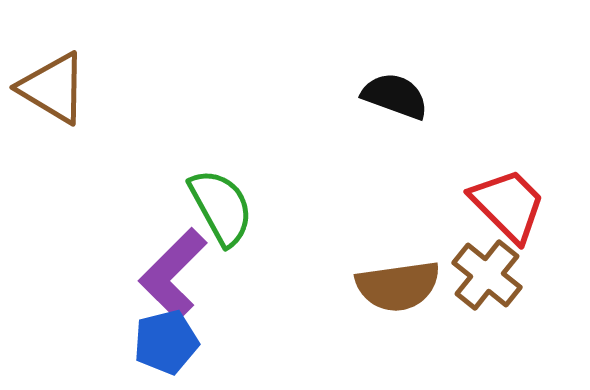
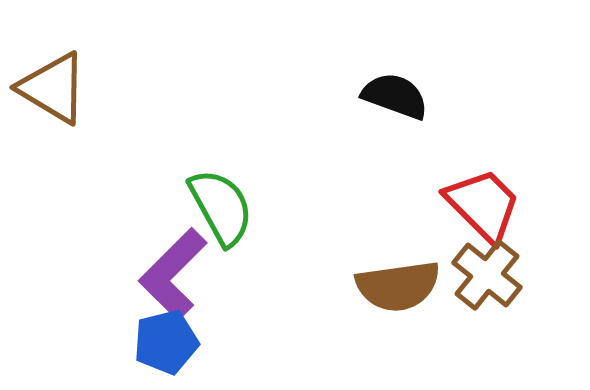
red trapezoid: moved 25 px left
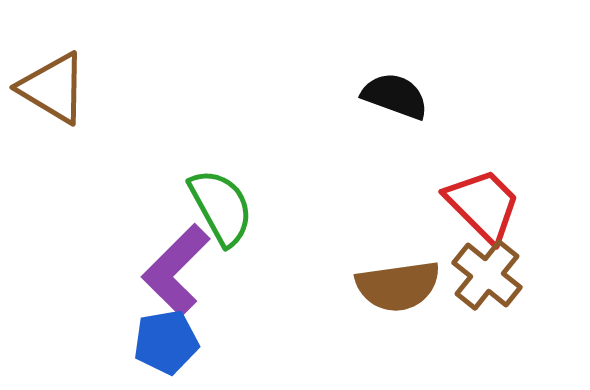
purple L-shape: moved 3 px right, 4 px up
blue pentagon: rotated 4 degrees clockwise
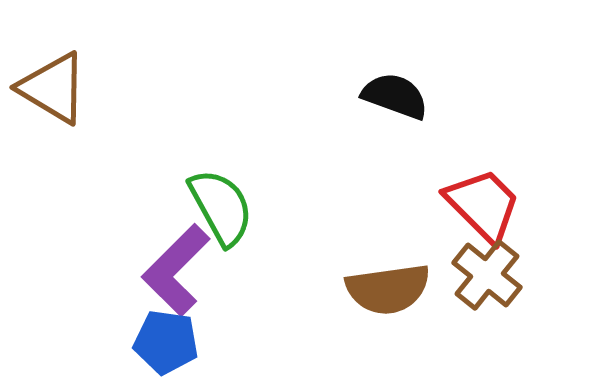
brown semicircle: moved 10 px left, 3 px down
blue pentagon: rotated 18 degrees clockwise
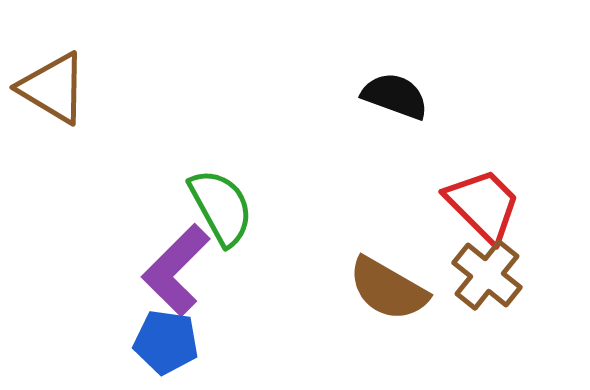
brown semicircle: rotated 38 degrees clockwise
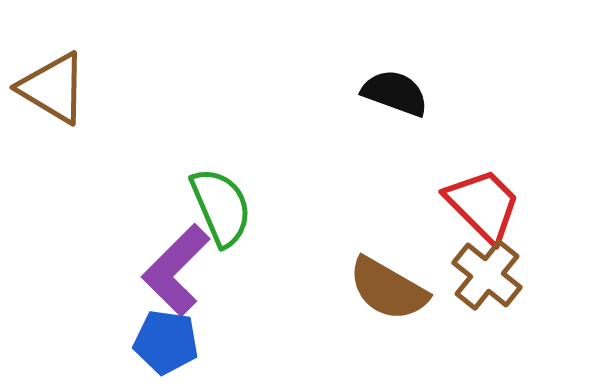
black semicircle: moved 3 px up
green semicircle: rotated 6 degrees clockwise
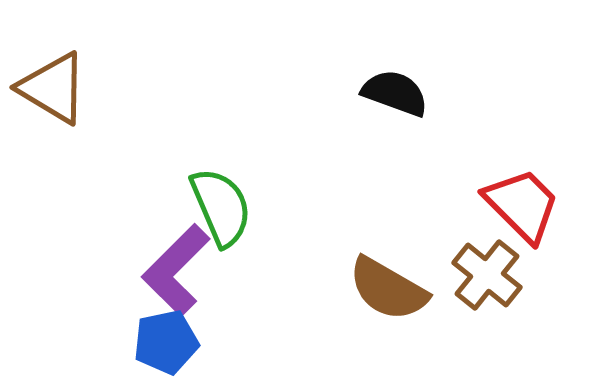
red trapezoid: moved 39 px right
blue pentagon: rotated 20 degrees counterclockwise
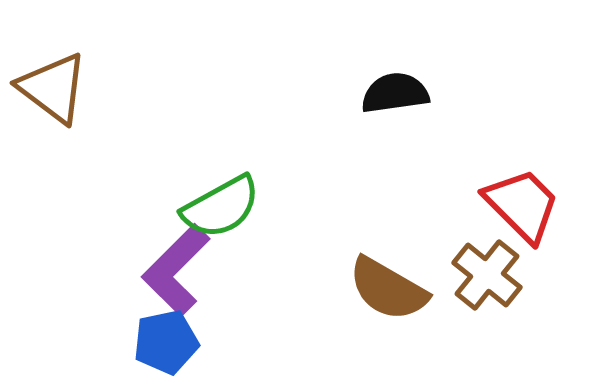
brown triangle: rotated 6 degrees clockwise
black semicircle: rotated 28 degrees counterclockwise
green semicircle: rotated 84 degrees clockwise
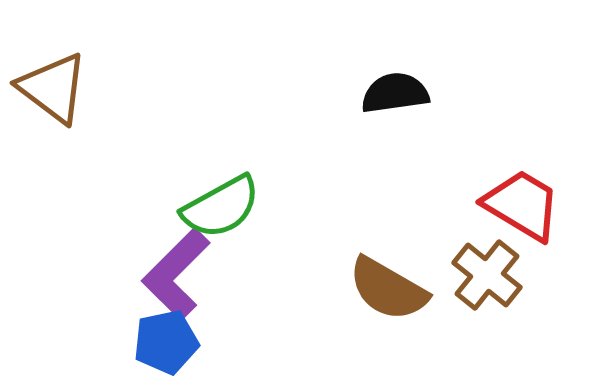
red trapezoid: rotated 14 degrees counterclockwise
purple L-shape: moved 4 px down
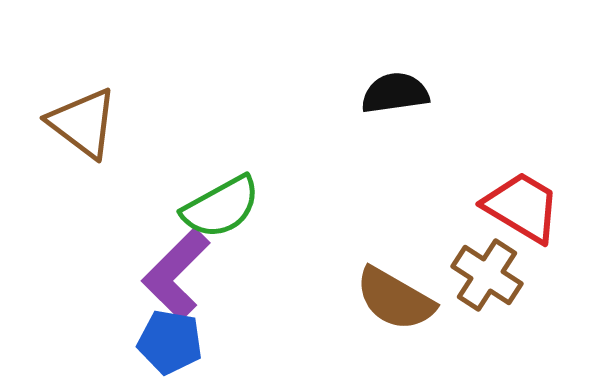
brown triangle: moved 30 px right, 35 px down
red trapezoid: moved 2 px down
brown cross: rotated 6 degrees counterclockwise
brown semicircle: moved 7 px right, 10 px down
blue pentagon: moved 4 px right; rotated 22 degrees clockwise
